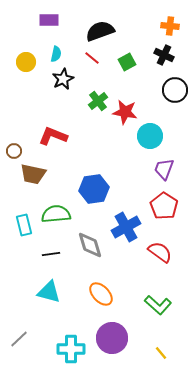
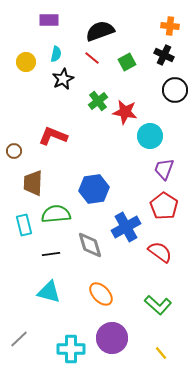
brown trapezoid: moved 9 px down; rotated 80 degrees clockwise
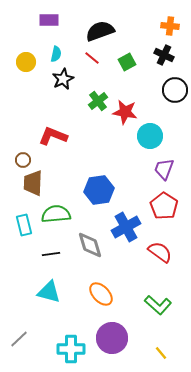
brown circle: moved 9 px right, 9 px down
blue hexagon: moved 5 px right, 1 px down
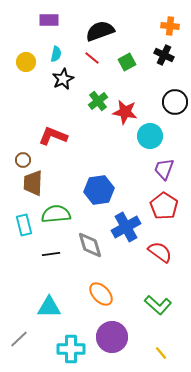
black circle: moved 12 px down
cyan triangle: moved 15 px down; rotated 15 degrees counterclockwise
purple circle: moved 1 px up
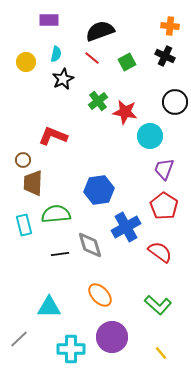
black cross: moved 1 px right, 1 px down
black line: moved 9 px right
orange ellipse: moved 1 px left, 1 px down
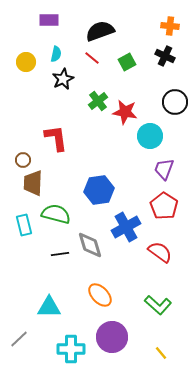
red L-shape: moved 3 px right, 2 px down; rotated 60 degrees clockwise
green semicircle: rotated 20 degrees clockwise
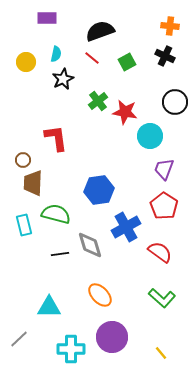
purple rectangle: moved 2 px left, 2 px up
green L-shape: moved 4 px right, 7 px up
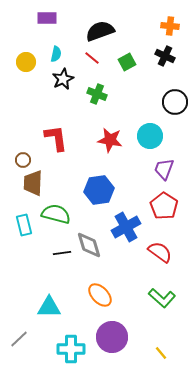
green cross: moved 1 px left, 7 px up; rotated 30 degrees counterclockwise
red star: moved 15 px left, 28 px down
gray diamond: moved 1 px left
black line: moved 2 px right, 1 px up
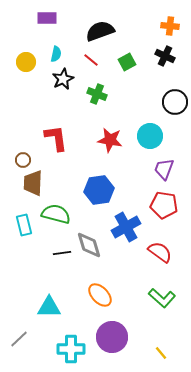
red line: moved 1 px left, 2 px down
red pentagon: moved 1 px up; rotated 24 degrees counterclockwise
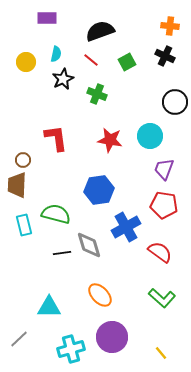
brown trapezoid: moved 16 px left, 2 px down
cyan cross: rotated 16 degrees counterclockwise
